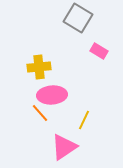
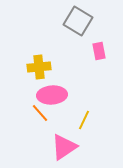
gray square: moved 3 px down
pink rectangle: rotated 48 degrees clockwise
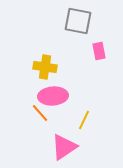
gray square: rotated 20 degrees counterclockwise
yellow cross: moved 6 px right; rotated 15 degrees clockwise
pink ellipse: moved 1 px right, 1 px down
